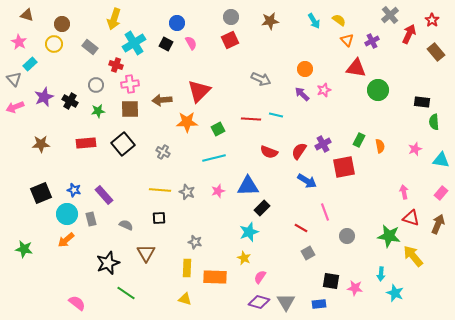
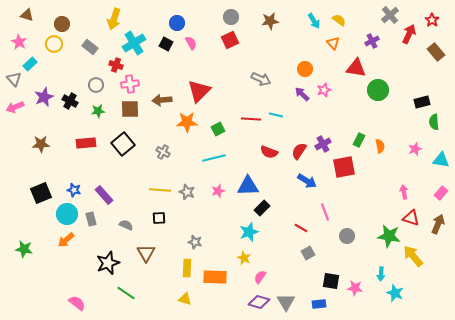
orange triangle at (347, 40): moved 14 px left, 3 px down
black rectangle at (422, 102): rotated 21 degrees counterclockwise
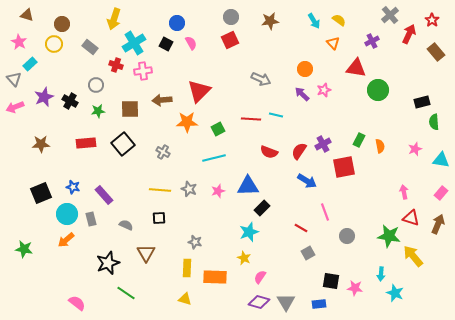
pink cross at (130, 84): moved 13 px right, 13 px up
blue star at (74, 190): moved 1 px left, 3 px up
gray star at (187, 192): moved 2 px right, 3 px up
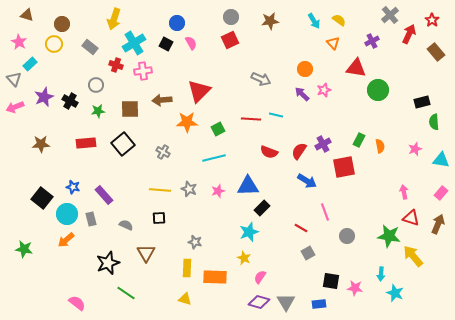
black square at (41, 193): moved 1 px right, 5 px down; rotated 30 degrees counterclockwise
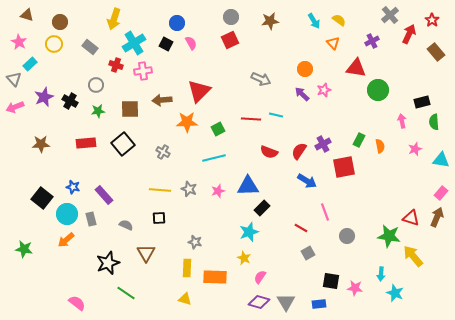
brown circle at (62, 24): moved 2 px left, 2 px up
pink arrow at (404, 192): moved 2 px left, 71 px up
brown arrow at (438, 224): moved 1 px left, 7 px up
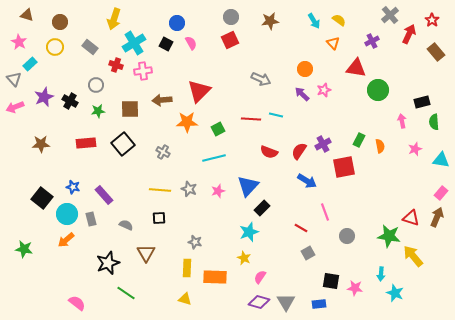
yellow circle at (54, 44): moved 1 px right, 3 px down
blue triangle at (248, 186): rotated 45 degrees counterclockwise
